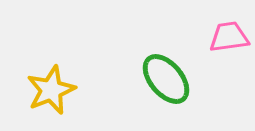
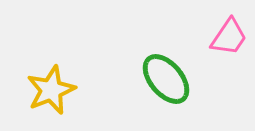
pink trapezoid: rotated 132 degrees clockwise
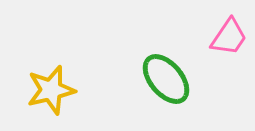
yellow star: rotated 9 degrees clockwise
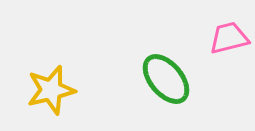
pink trapezoid: moved 1 px down; rotated 138 degrees counterclockwise
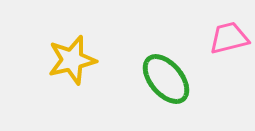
yellow star: moved 21 px right, 30 px up
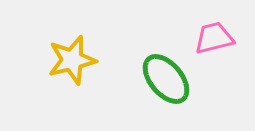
pink trapezoid: moved 15 px left
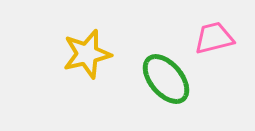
yellow star: moved 15 px right, 6 px up
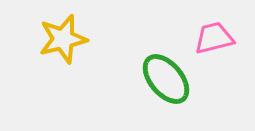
yellow star: moved 24 px left, 15 px up
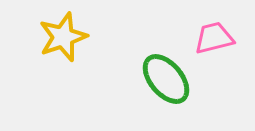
yellow star: moved 2 px up; rotated 6 degrees counterclockwise
